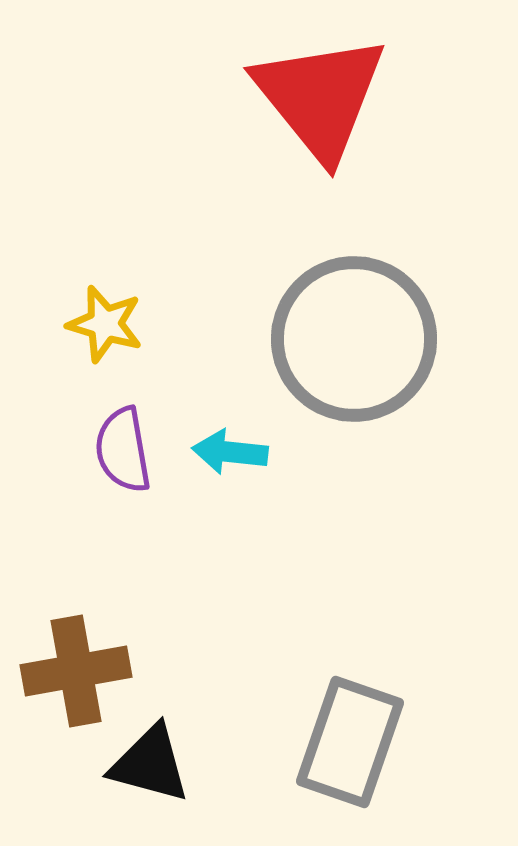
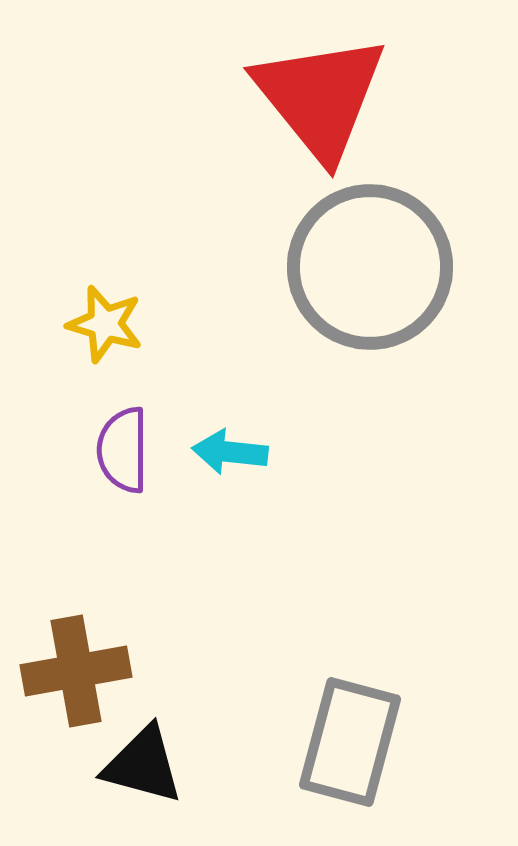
gray circle: moved 16 px right, 72 px up
purple semicircle: rotated 10 degrees clockwise
gray rectangle: rotated 4 degrees counterclockwise
black triangle: moved 7 px left, 1 px down
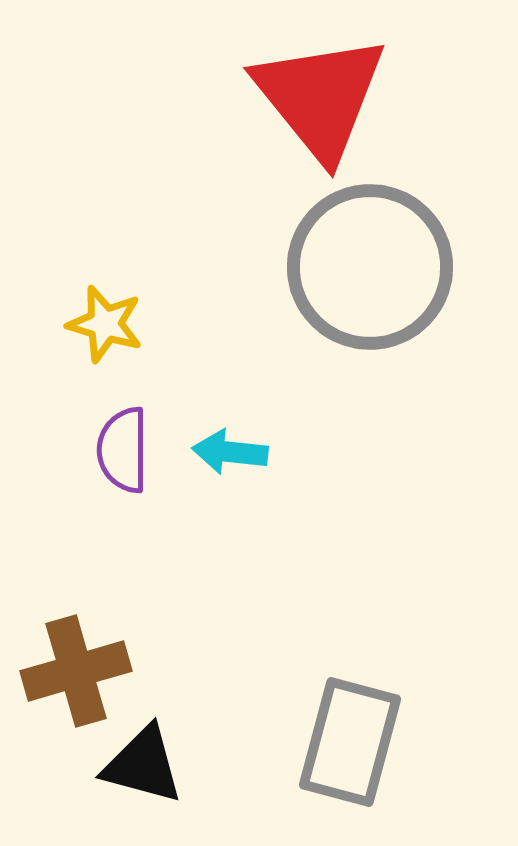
brown cross: rotated 6 degrees counterclockwise
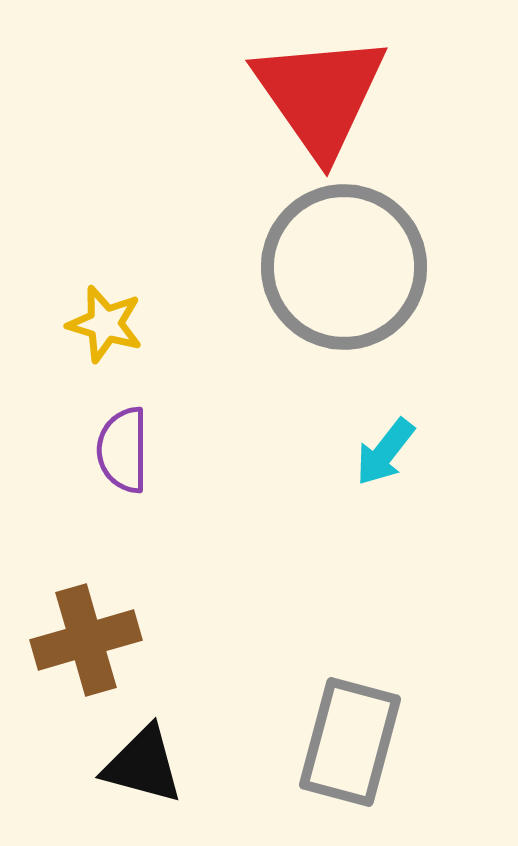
red triangle: moved 2 px up; rotated 4 degrees clockwise
gray circle: moved 26 px left
cyan arrow: moved 155 px right; rotated 58 degrees counterclockwise
brown cross: moved 10 px right, 31 px up
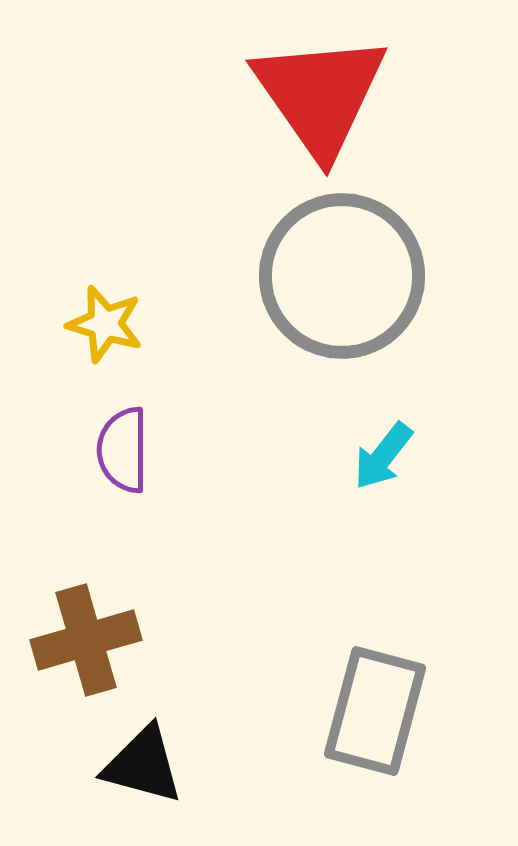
gray circle: moved 2 px left, 9 px down
cyan arrow: moved 2 px left, 4 px down
gray rectangle: moved 25 px right, 31 px up
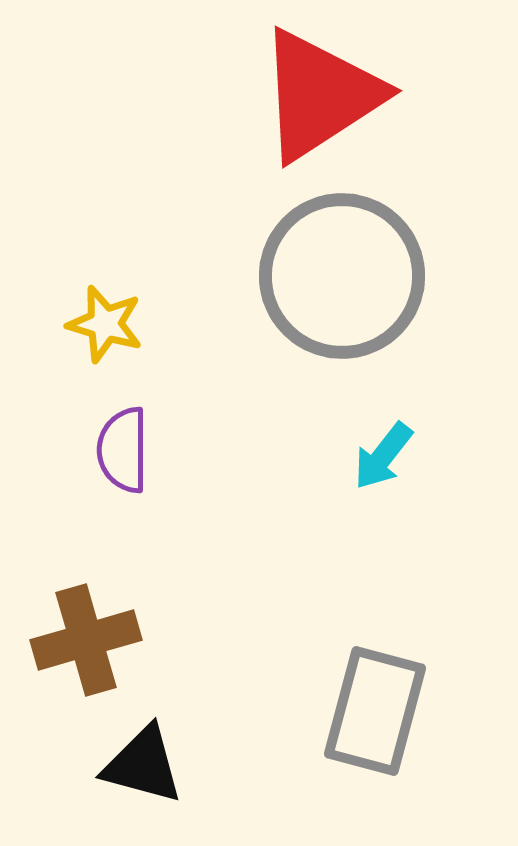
red triangle: rotated 32 degrees clockwise
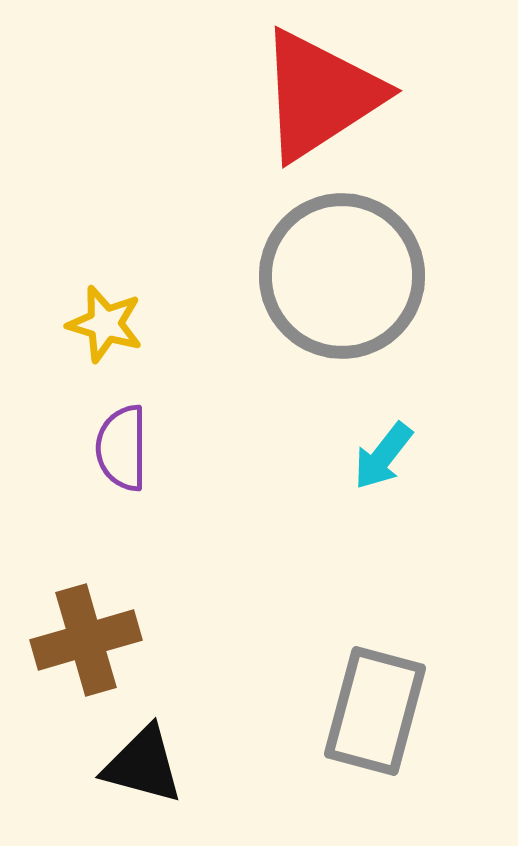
purple semicircle: moved 1 px left, 2 px up
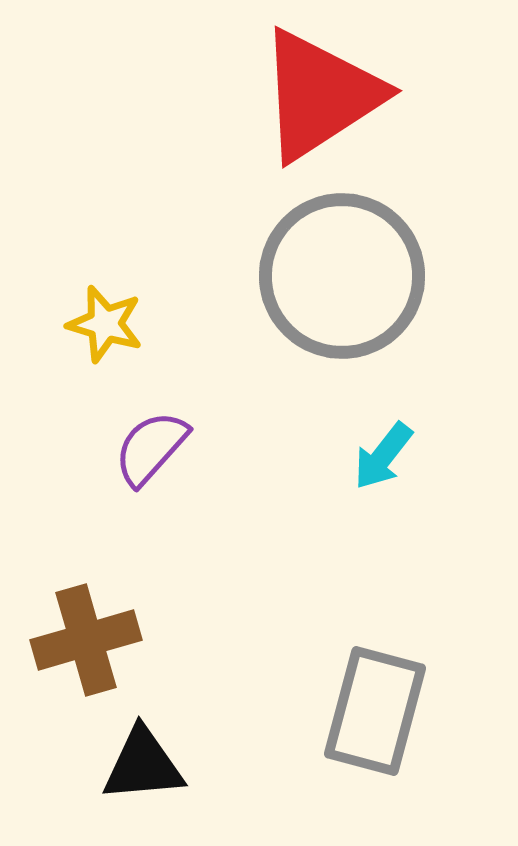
purple semicircle: moved 29 px right; rotated 42 degrees clockwise
black triangle: rotated 20 degrees counterclockwise
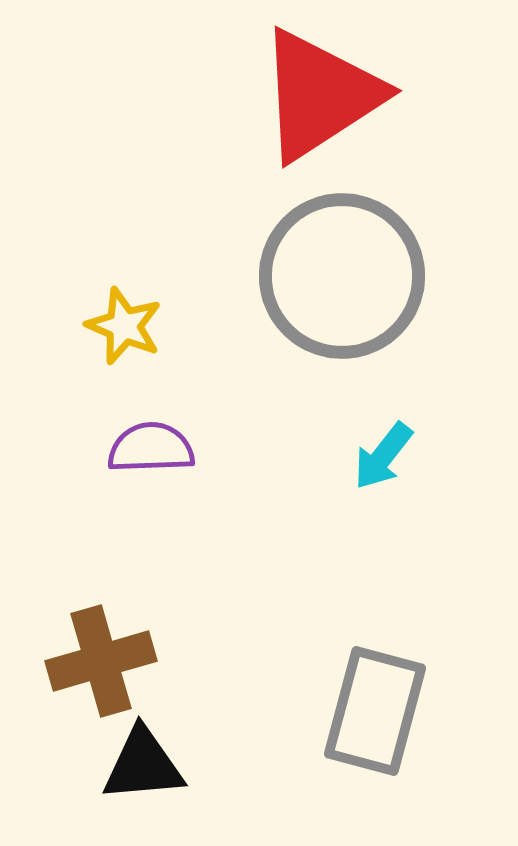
yellow star: moved 19 px right, 2 px down; rotated 6 degrees clockwise
purple semicircle: rotated 46 degrees clockwise
brown cross: moved 15 px right, 21 px down
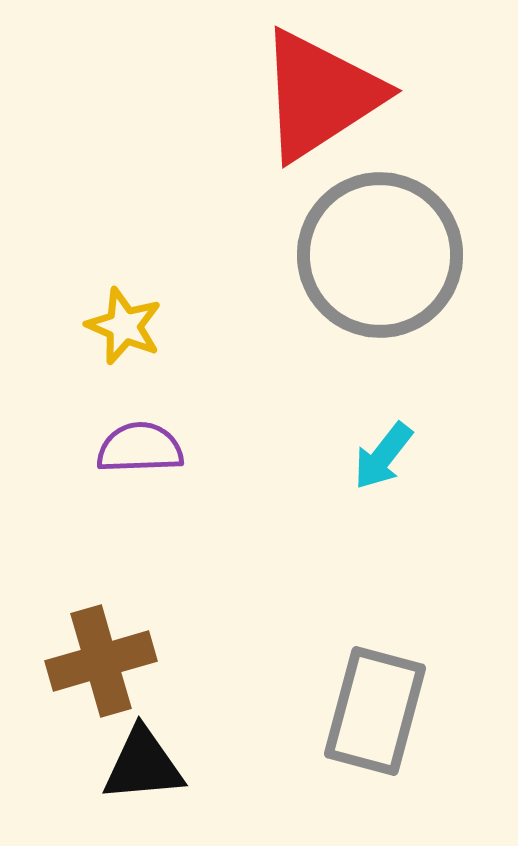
gray circle: moved 38 px right, 21 px up
purple semicircle: moved 11 px left
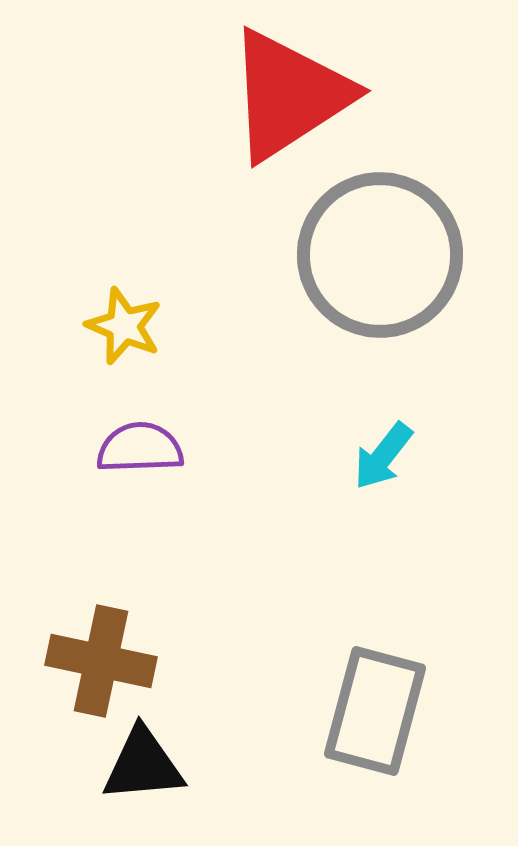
red triangle: moved 31 px left
brown cross: rotated 28 degrees clockwise
